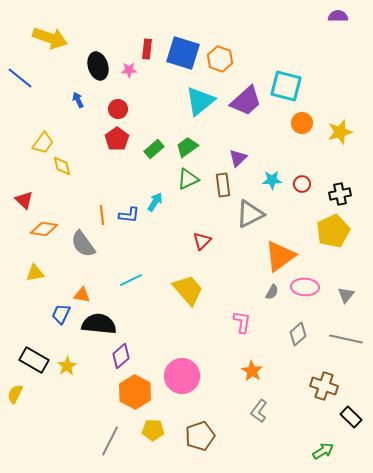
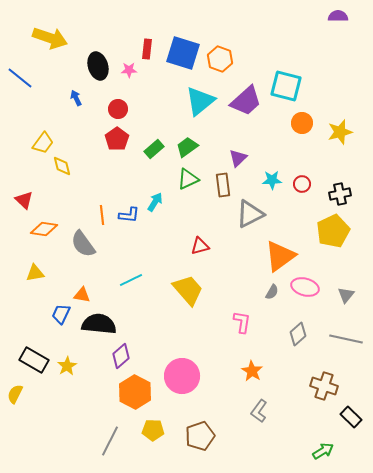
blue arrow at (78, 100): moved 2 px left, 2 px up
red triangle at (202, 241): moved 2 px left, 5 px down; rotated 30 degrees clockwise
pink ellipse at (305, 287): rotated 12 degrees clockwise
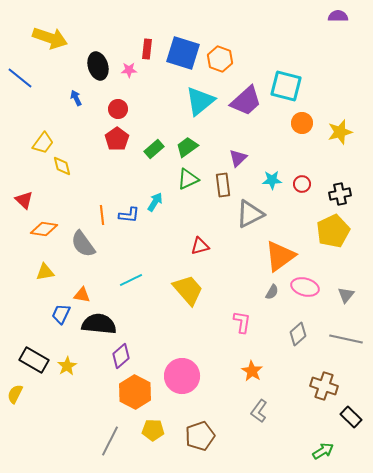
yellow triangle at (35, 273): moved 10 px right, 1 px up
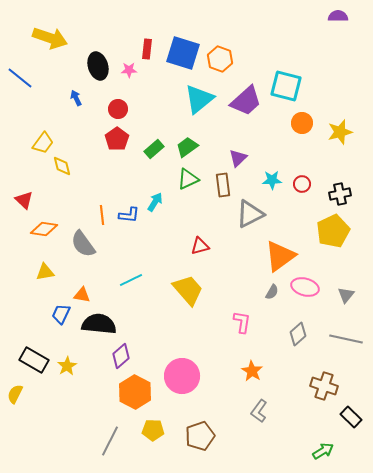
cyan triangle at (200, 101): moved 1 px left, 2 px up
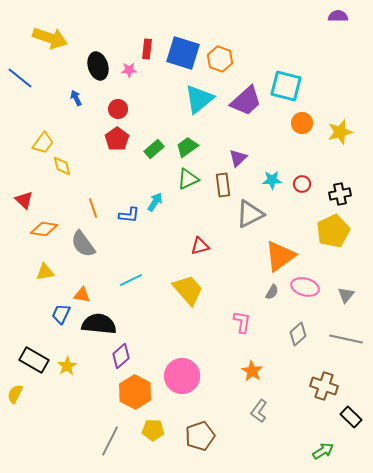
orange line at (102, 215): moved 9 px left, 7 px up; rotated 12 degrees counterclockwise
